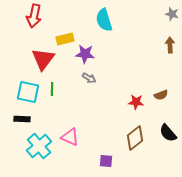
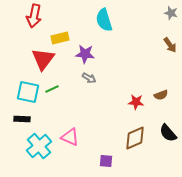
gray star: moved 1 px left, 1 px up
yellow rectangle: moved 5 px left, 1 px up
brown arrow: rotated 147 degrees clockwise
green line: rotated 64 degrees clockwise
brown diamond: rotated 15 degrees clockwise
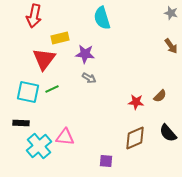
cyan semicircle: moved 2 px left, 2 px up
brown arrow: moved 1 px right, 1 px down
red triangle: moved 1 px right
brown semicircle: moved 1 px left, 1 px down; rotated 24 degrees counterclockwise
black rectangle: moved 1 px left, 4 px down
pink triangle: moved 5 px left; rotated 18 degrees counterclockwise
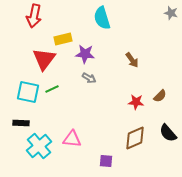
yellow rectangle: moved 3 px right, 1 px down
brown arrow: moved 39 px left, 14 px down
pink triangle: moved 7 px right, 2 px down
